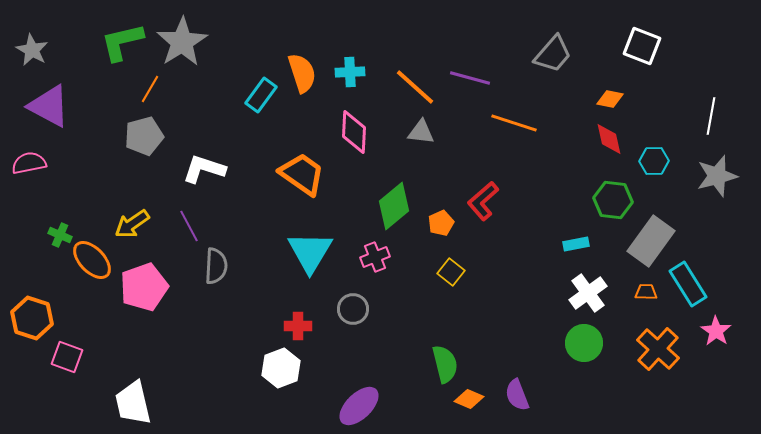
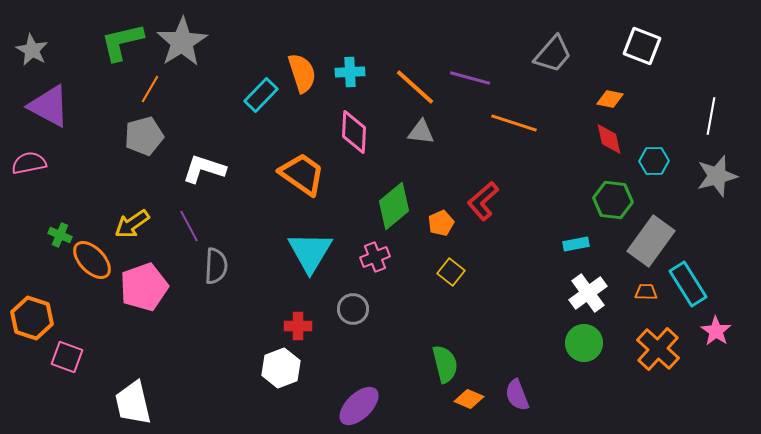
cyan rectangle at (261, 95): rotated 8 degrees clockwise
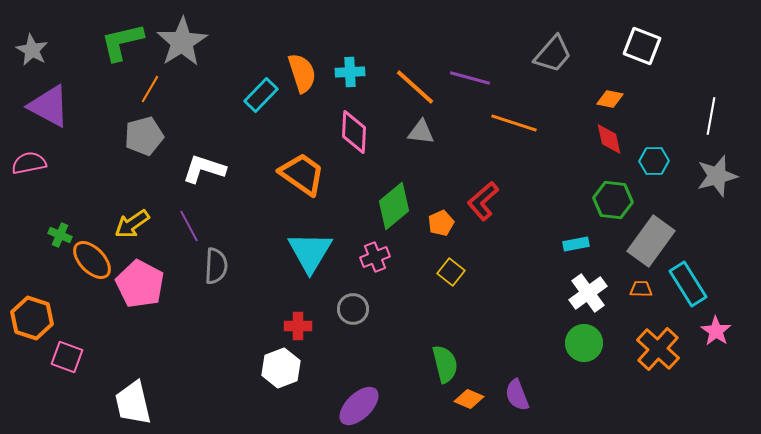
pink pentagon at (144, 287): moved 4 px left, 3 px up; rotated 24 degrees counterclockwise
orange trapezoid at (646, 292): moved 5 px left, 3 px up
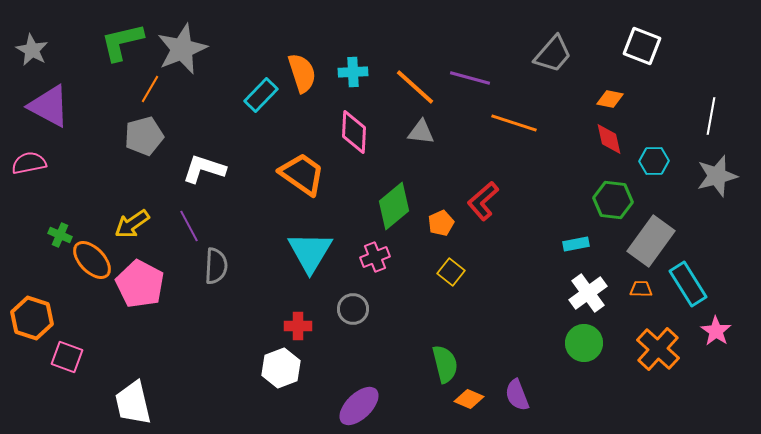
gray star at (182, 42): moved 7 px down; rotated 9 degrees clockwise
cyan cross at (350, 72): moved 3 px right
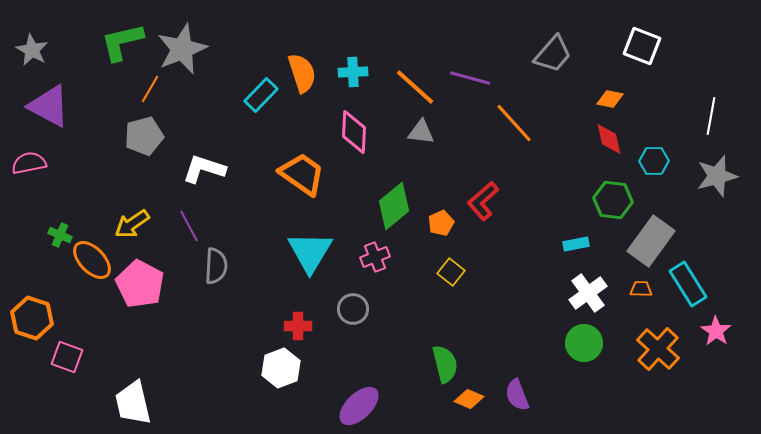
orange line at (514, 123): rotated 30 degrees clockwise
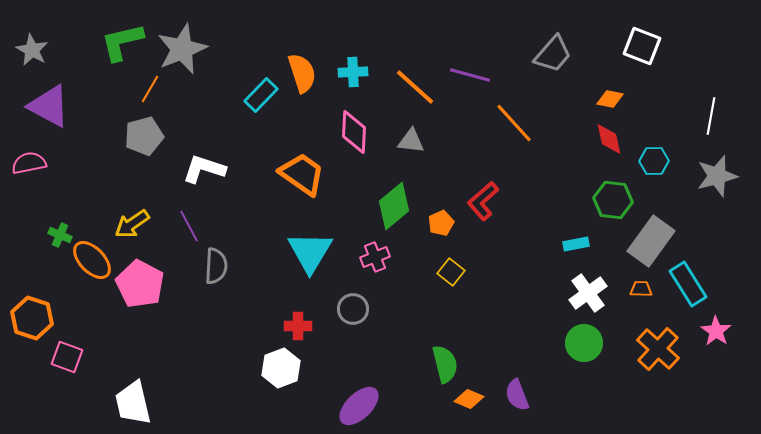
purple line at (470, 78): moved 3 px up
gray triangle at (421, 132): moved 10 px left, 9 px down
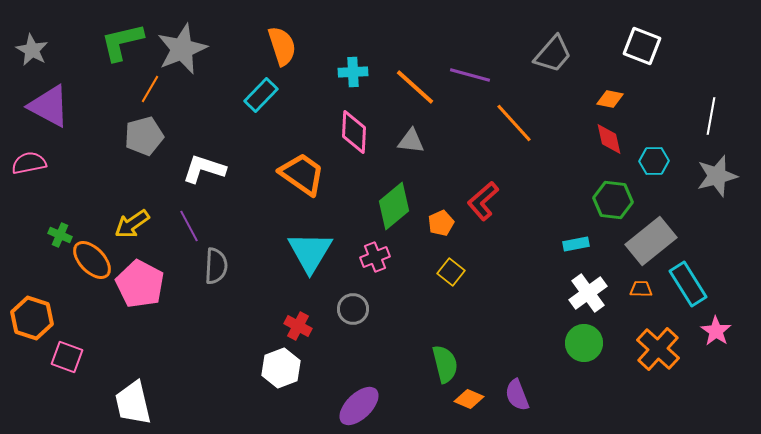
orange semicircle at (302, 73): moved 20 px left, 27 px up
gray rectangle at (651, 241): rotated 15 degrees clockwise
red cross at (298, 326): rotated 28 degrees clockwise
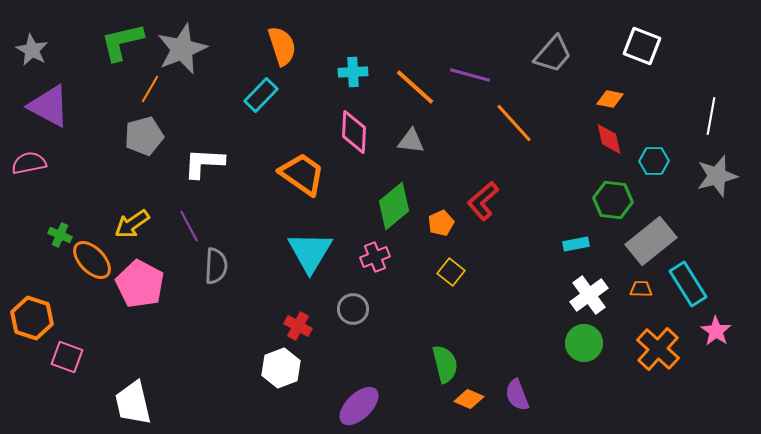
white L-shape at (204, 169): moved 6 px up; rotated 15 degrees counterclockwise
white cross at (588, 293): moved 1 px right, 2 px down
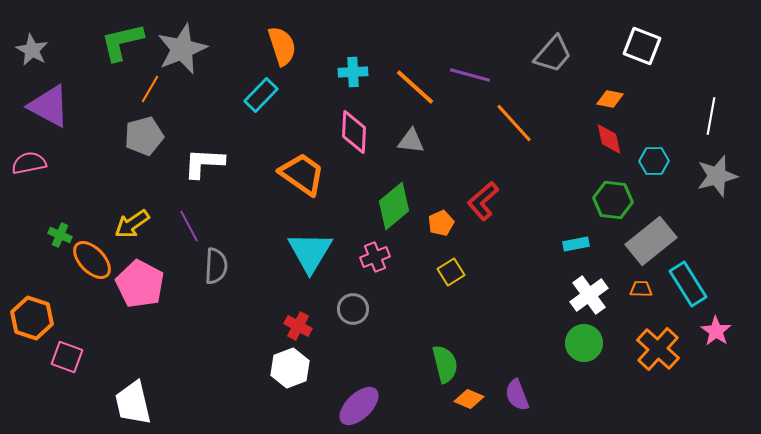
yellow square at (451, 272): rotated 20 degrees clockwise
white hexagon at (281, 368): moved 9 px right
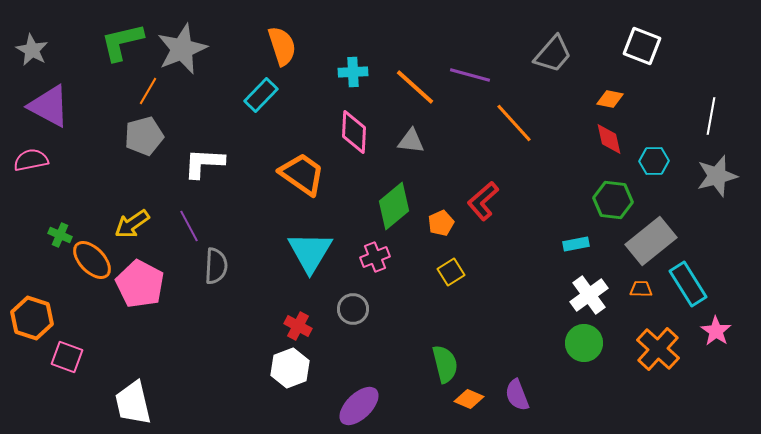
orange line at (150, 89): moved 2 px left, 2 px down
pink semicircle at (29, 163): moved 2 px right, 3 px up
